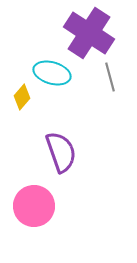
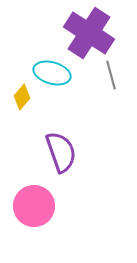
gray line: moved 1 px right, 2 px up
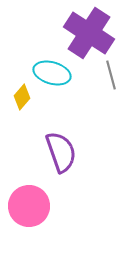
pink circle: moved 5 px left
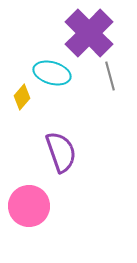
purple cross: rotated 12 degrees clockwise
gray line: moved 1 px left, 1 px down
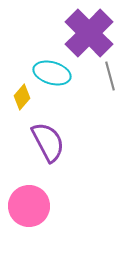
purple semicircle: moved 13 px left, 10 px up; rotated 9 degrees counterclockwise
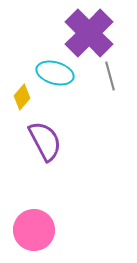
cyan ellipse: moved 3 px right
purple semicircle: moved 3 px left, 1 px up
pink circle: moved 5 px right, 24 px down
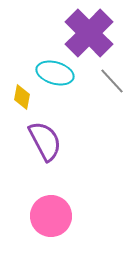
gray line: moved 2 px right, 5 px down; rotated 28 degrees counterclockwise
yellow diamond: rotated 30 degrees counterclockwise
pink circle: moved 17 px right, 14 px up
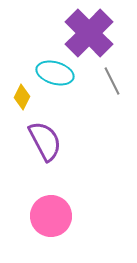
gray line: rotated 16 degrees clockwise
yellow diamond: rotated 15 degrees clockwise
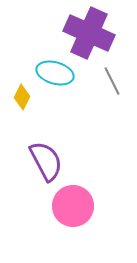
purple cross: rotated 21 degrees counterclockwise
purple semicircle: moved 1 px right, 20 px down
pink circle: moved 22 px right, 10 px up
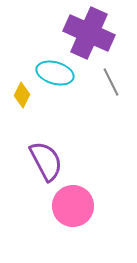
gray line: moved 1 px left, 1 px down
yellow diamond: moved 2 px up
